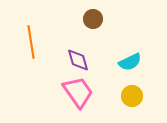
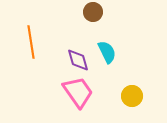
brown circle: moved 7 px up
cyan semicircle: moved 23 px left, 10 px up; rotated 90 degrees counterclockwise
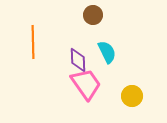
brown circle: moved 3 px down
orange line: moved 2 px right; rotated 8 degrees clockwise
purple diamond: rotated 15 degrees clockwise
pink trapezoid: moved 8 px right, 8 px up
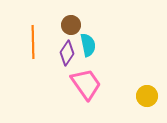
brown circle: moved 22 px left, 10 px down
cyan semicircle: moved 19 px left, 7 px up; rotated 15 degrees clockwise
purple diamond: moved 11 px left, 7 px up; rotated 35 degrees clockwise
yellow circle: moved 15 px right
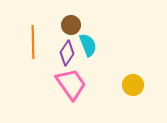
cyan semicircle: rotated 10 degrees counterclockwise
pink trapezoid: moved 15 px left
yellow circle: moved 14 px left, 11 px up
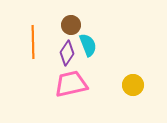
pink trapezoid: rotated 68 degrees counterclockwise
